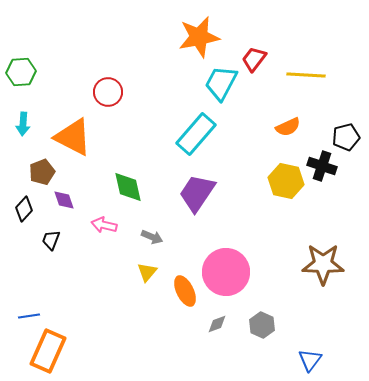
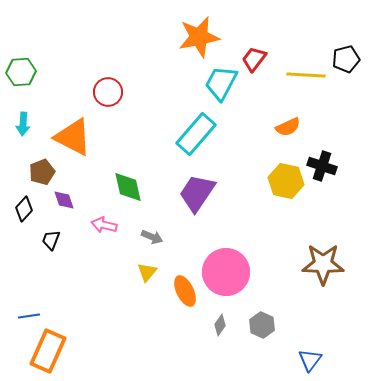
black pentagon: moved 78 px up
gray diamond: moved 3 px right, 1 px down; rotated 35 degrees counterclockwise
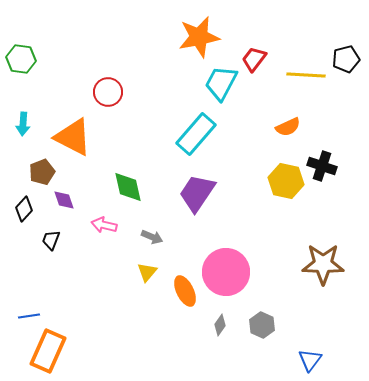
green hexagon: moved 13 px up; rotated 12 degrees clockwise
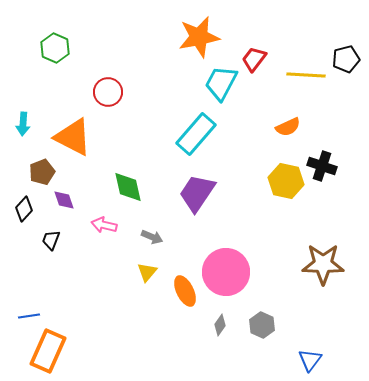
green hexagon: moved 34 px right, 11 px up; rotated 16 degrees clockwise
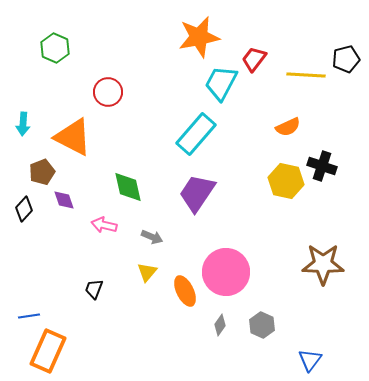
black trapezoid: moved 43 px right, 49 px down
